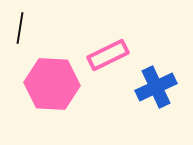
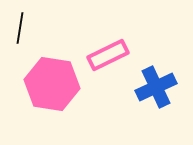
pink hexagon: rotated 6 degrees clockwise
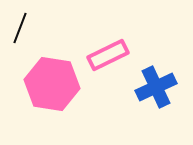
black line: rotated 12 degrees clockwise
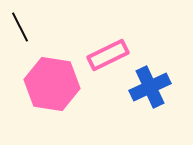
black line: moved 1 px up; rotated 48 degrees counterclockwise
blue cross: moved 6 px left
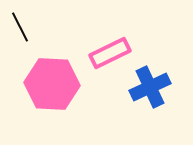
pink rectangle: moved 2 px right, 2 px up
pink hexagon: rotated 6 degrees counterclockwise
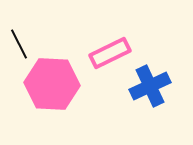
black line: moved 1 px left, 17 px down
blue cross: moved 1 px up
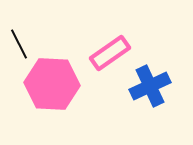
pink rectangle: rotated 9 degrees counterclockwise
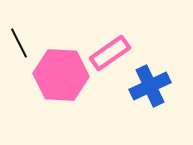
black line: moved 1 px up
pink hexagon: moved 9 px right, 9 px up
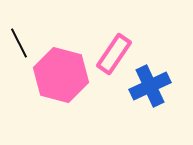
pink rectangle: moved 4 px right, 1 px down; rotated 21 degrees counterclockwise
pink hexagon: rotated 12 degrees clockwise
